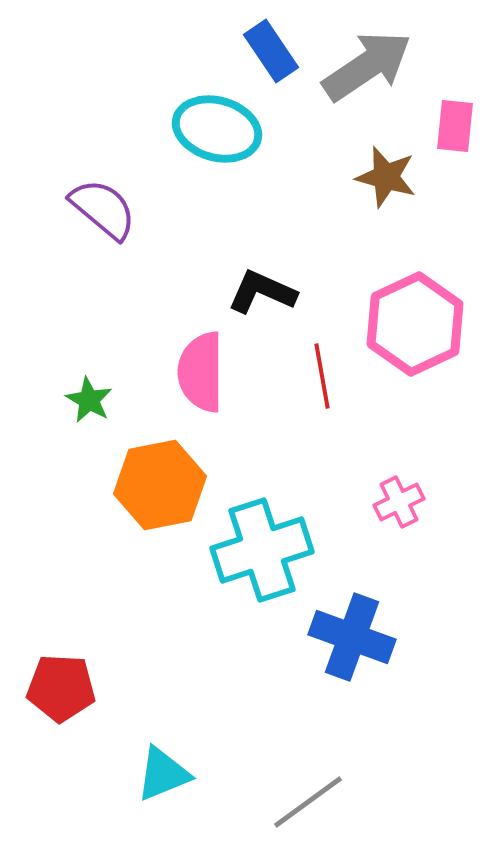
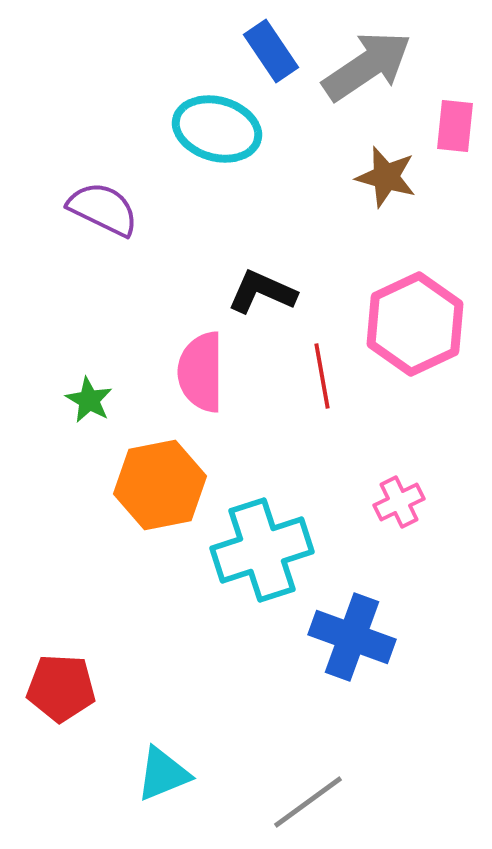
purple semicircle: rotated 14 degrees counterclockwise
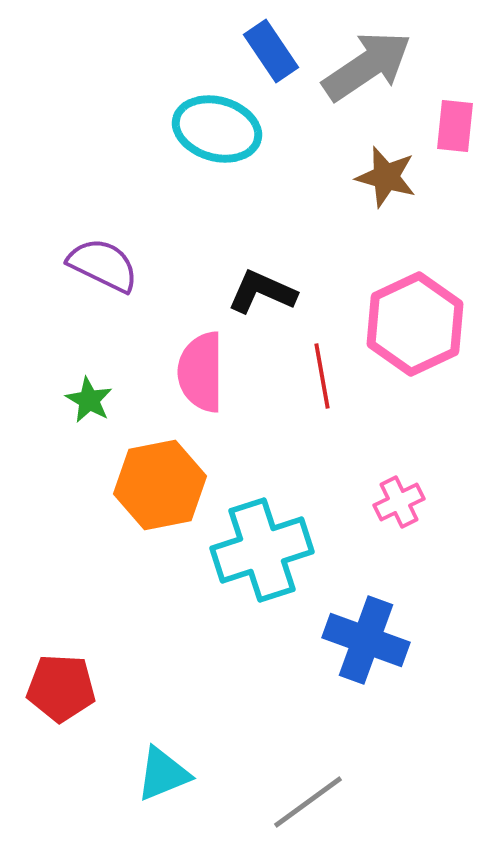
purple semicircle: moved 56 px down
blue cross: moved 14 px right, 3 px down
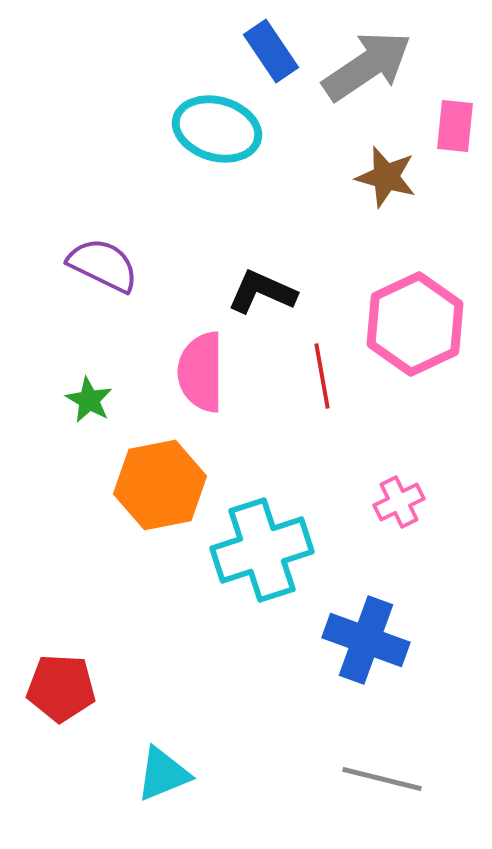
gray line: moved 74 px right, 23 px up; rotated 50 degrees clockwise
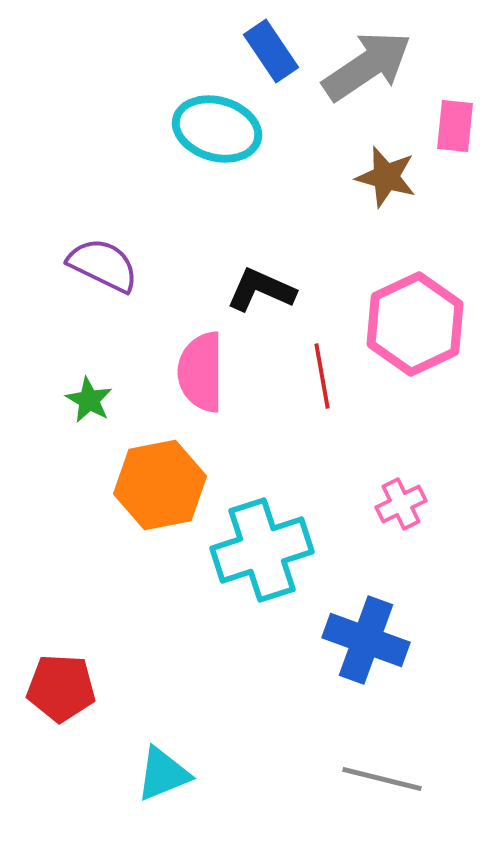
black L-shape: moved 1 px left, 2 px up
pink cross: moved 2 px right, 2 px down
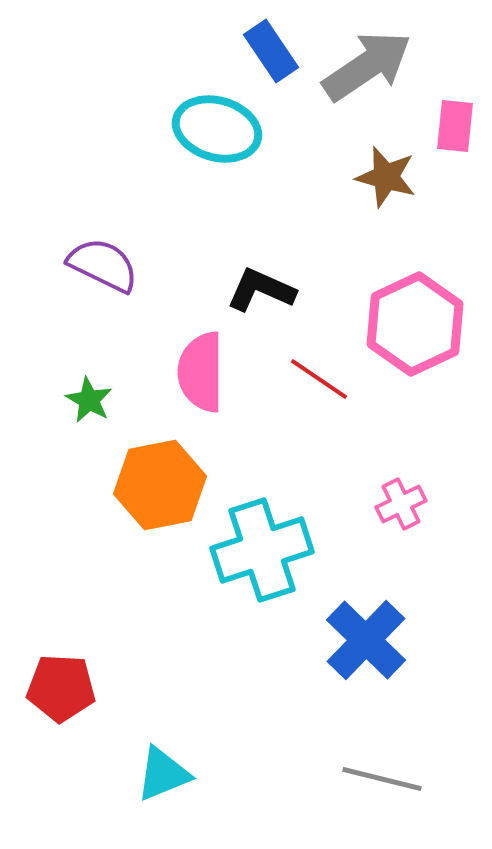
red line: moved 3 px left, 3 px down; rotated 46 degrees counterclockwise
blue cross: rotated 24 degrees clockwise
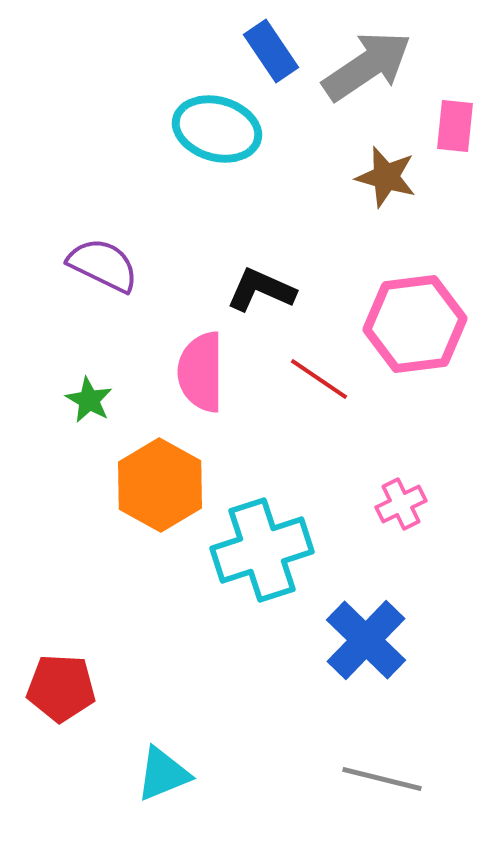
pink hexagon: rotated 18 degrees clockwise
orange hexagon: rotated 20 degrees counterclockwise
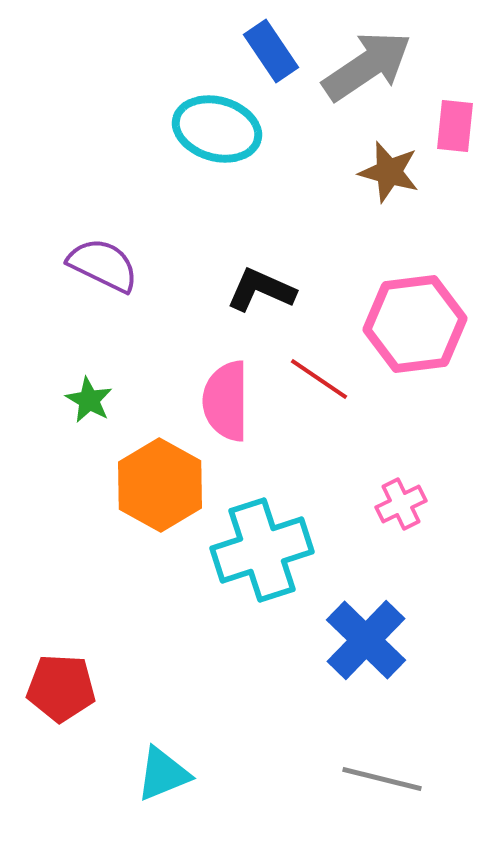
brown star: moved 3 px right, 5 px up
pink semicircle: moved 25 px right, 29 px down
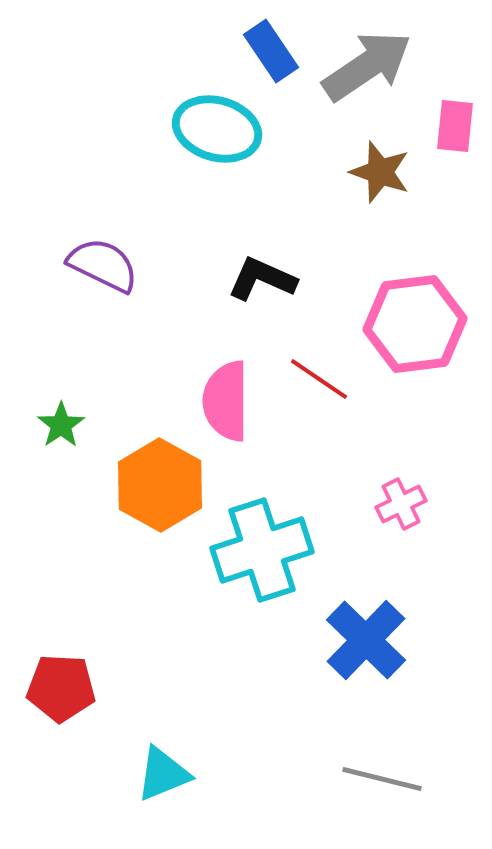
brown star: moved 9 px left; rotated 4 degrees clockwise
black L-shape: moved 1 px right, 11 px up
green star: moved 28 px left, 25 px down; rotated 9 degrees clockwise
